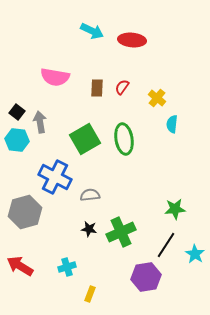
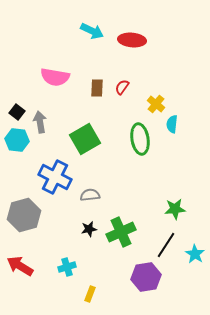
yellow cross: moved 1 px left, 6 px down
green ellipse: moved 16 px right
gray hexagon: moved 1 px left, 3 px down
black star: rotated 21 degrees counterclockwise
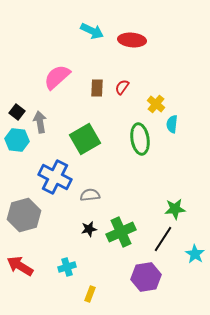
pink semicircle: moved 2 px right; rotated 128 degrees clockwise
black line: moved 3 px left, 6 px up
